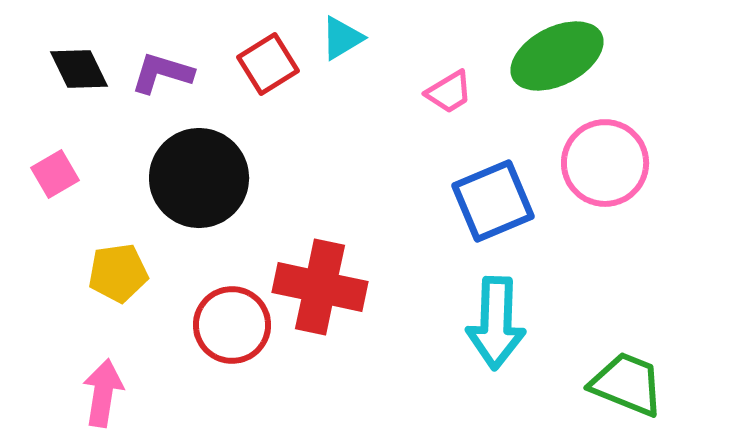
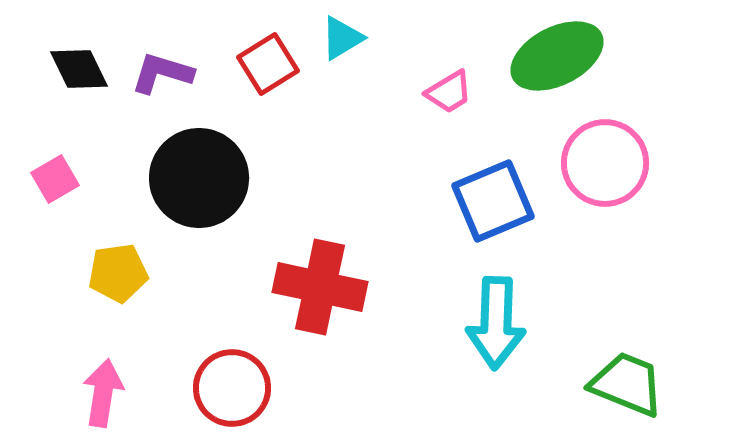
pink square: moved 5 px down
red circle: moved 63 px down
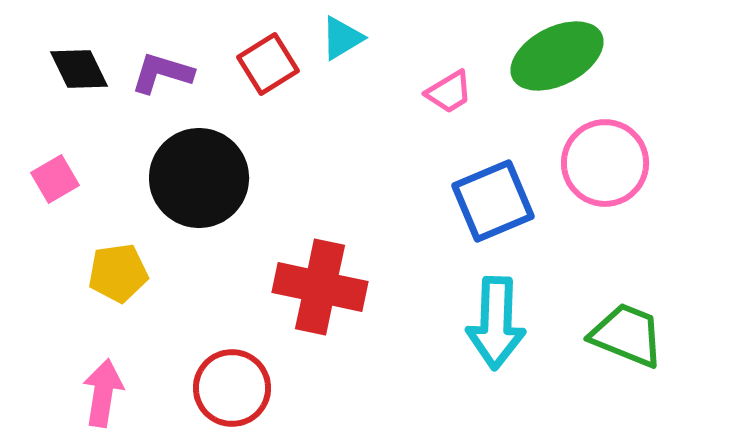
green trapezoid: moved 49 px up
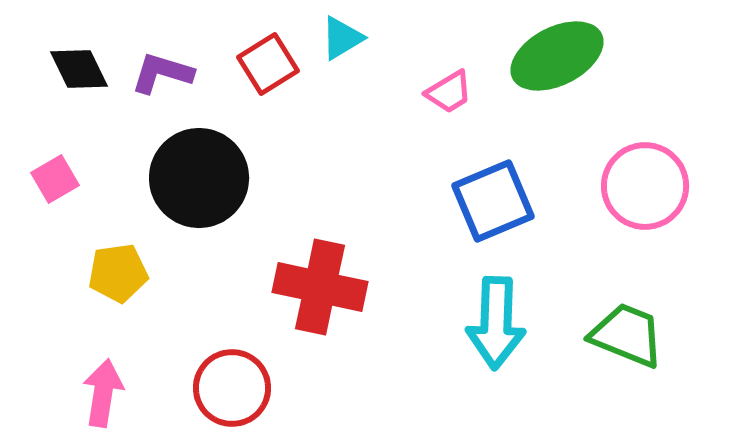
pink circle: moved 40 px right, 23 px down
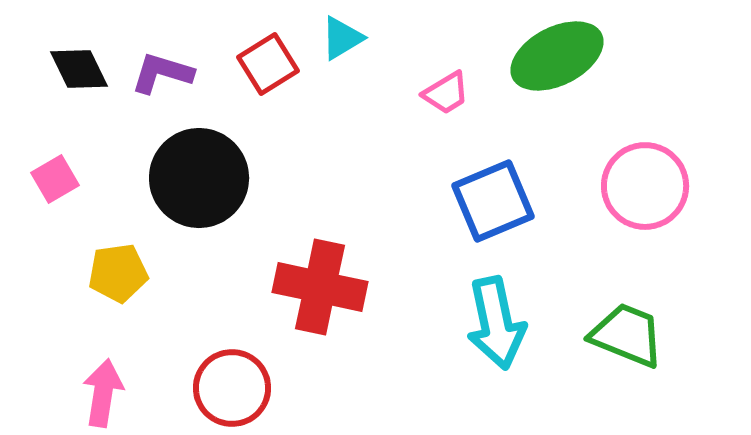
pink trapezoid: moved 3 px left, 1 px down
cyan arrow: rotated 14 degrees counterclockwise
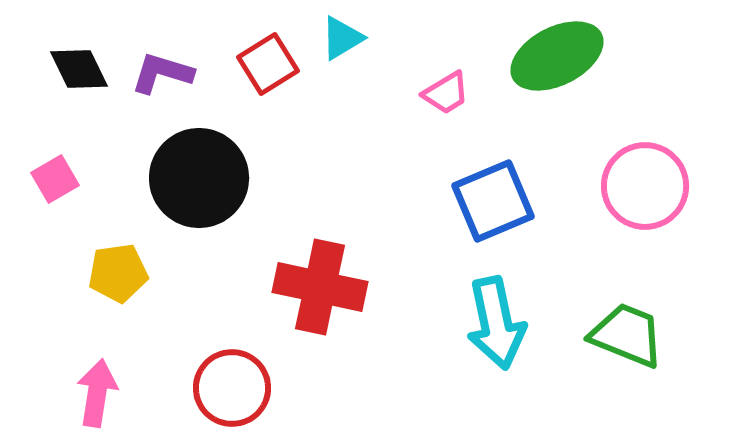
pink arrow: moved 6 px left
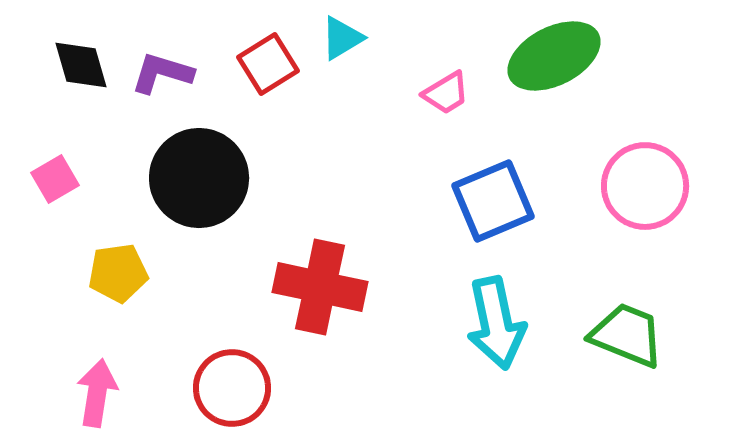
green ellipse: moved 3 px left
black diamond: moved 2 px right, 4 px up; rotated 10 degrees clockwise
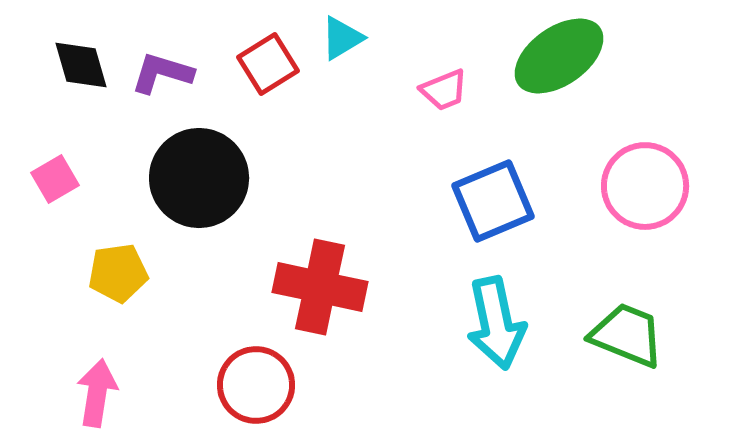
green ellipse: moved 5 px right; rotated 8 degrees counterclockwise
pink trapezoid: moved 2 px left, 3 px up; rotated 9 degrees clockwise
red circle: moved 24 px right, 3 px up
